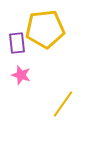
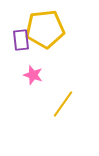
purple rectangle: moved 4 px right, 3 px up
pink star: moved 12 px right
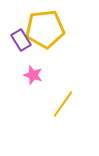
purple rectangle: rotated 25 degrees counterclockwise
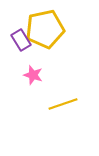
yellow pentagon: rotated 6 degrees counterclockwise
yellow line: rotated 36 degrees clockwise
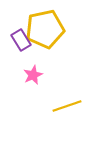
pink star: rotated 30 degrees clockwise
yellow line: moved 4 px right, 2 px down
